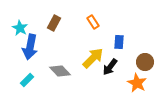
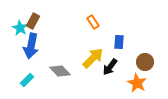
brown rectangle: moved 21 px left, 2 px up
blue arrow: moved 1 px right, 1 px up
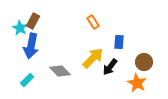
brown circle: moved 1 px left
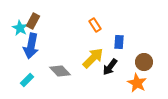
orange rectangle: moved 2 px right, 3 px down
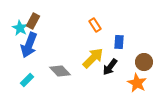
blue arrow: moved 2 px left, 1 px up; rotated 10 degrees clockwise
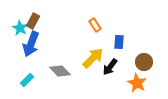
blue arrow: moved 2 px right, 1 px up
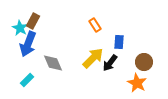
blue arrow: moved 3 px left
black arrow: moved 4 px up
gray diamond: moved 7 px left, 8 px up; rotated 20 degrees clockwise
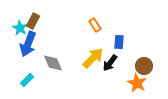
brown circle: moved 4 px down
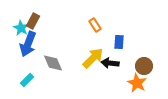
cyan star: moved 1 px right
black arrow: rotated 60 degrees clockwise
